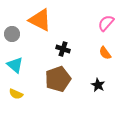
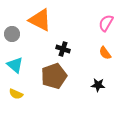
pink semicircle: rotated 12 degrees counterclockwise
brown pentagon: moved 4 px left, 3 px up
black star: rotated 24 degrees counterclockwise
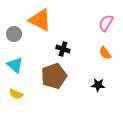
gray circle: moved 2 px right
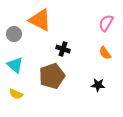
brown pentagon: moved 2 px left
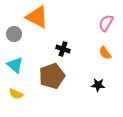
orange triangle: moved 3 px left, 3 px up
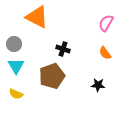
gray circle: moved 10 px down
cyan triangle: moved 1 px right, 1 px down; rotated 18 degrees clockwise
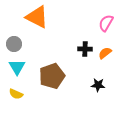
black cross: moved 22 px right; rotated 16 degrees counterclockwise
orange semicircle: rotated 88 degrees clockwise
cyan triangle: moved 1 px right, 1 px down
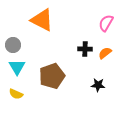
orange triangle: moved 5 px right, 3 px down
gray circle: moved 1 px left, 1 px down
